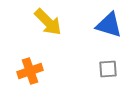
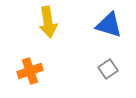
yellow arrow: rotated 36 degrees clockwise
gray square: rotated 30 degrees counterclockwise
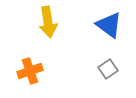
blue triangle: rotated 20 degrees clockwise
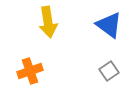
gray square: moved 1 px right, 2 px down
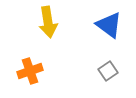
gray square: moved 1 px left
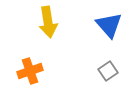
blue triangle: rotated 12 degrees clockwise
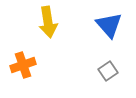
orange cross: moved 7 px left, 6 px up
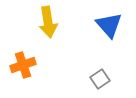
gray square: moved 8 px left, 8 px down
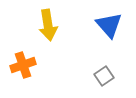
yellow arrow: moved 3 px down
gray square: moved 4 px right, 3 px up
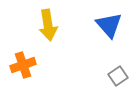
gray square: moved 14 px right
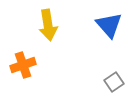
gray square: moved 4 px left, 6 px down
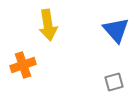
blue triangle: moved 7 px right, 5 px down
gray square: rotated 18 degrees clockwise
